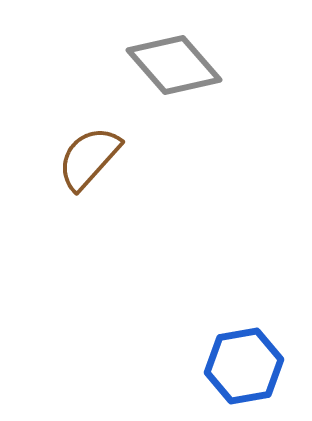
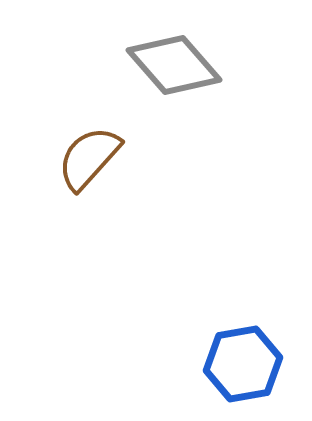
blue hexagon: moved 1 px left, 2 px up
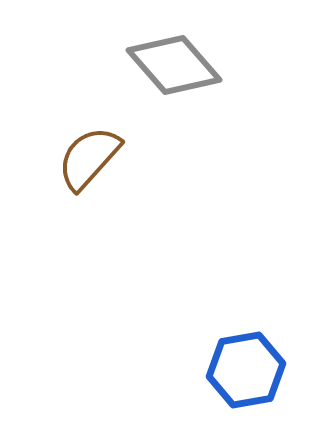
blue hexagon: moved 3 px right, 6 px down
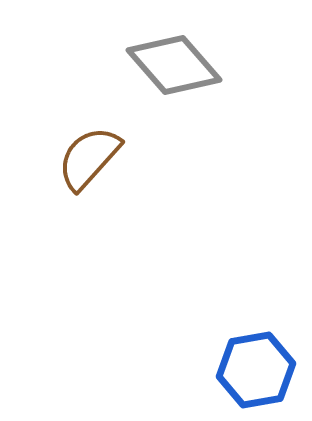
blue hexagon: moved 10 px right
